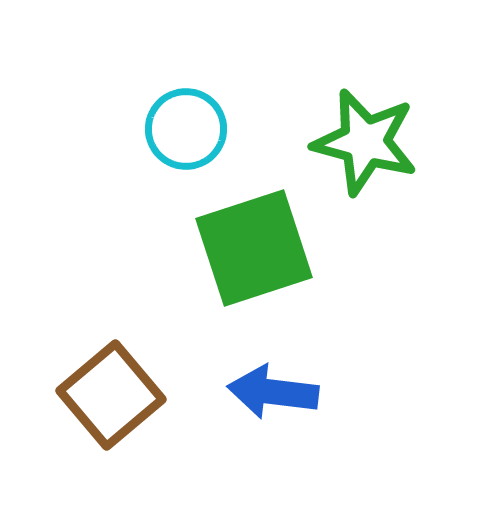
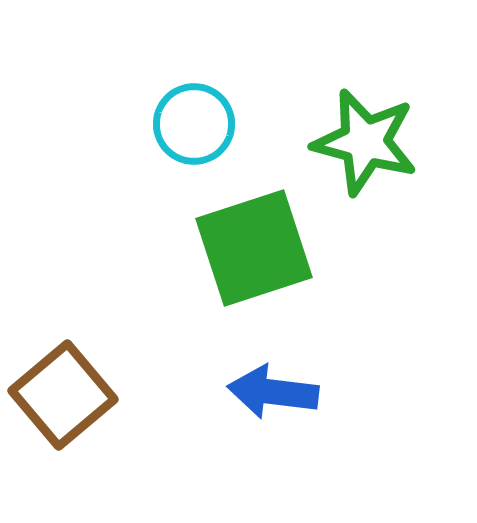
cyan circle: moved 8 px right, 5 px up
brown square: moved 48 px left
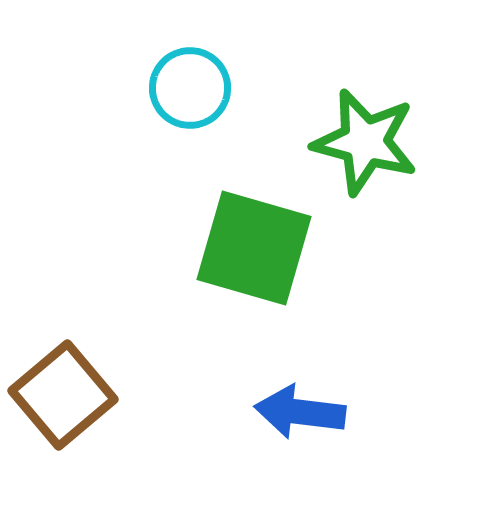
cyan circle: moved 4 px left, 36 px up
green square: rotated 34 degrees clockwise
blue arrow: moved 27 px right, 20 px down
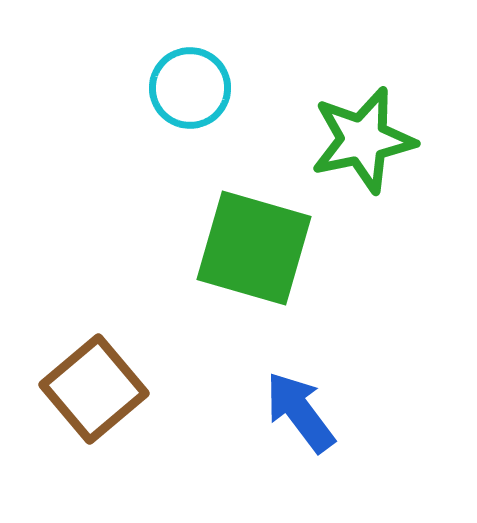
green star: moved 2 px left, 2 px up; rotated 27 degrees counterclockwise
brown square: moved 31 px right, 6 px up
blue arrow: rotated 46 degrees clockwise
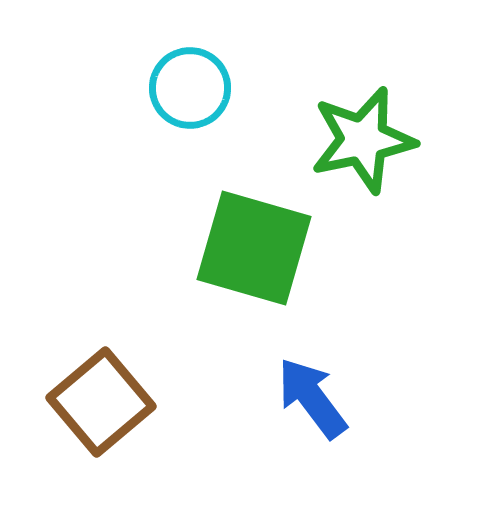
brown square: moved 7 px right, 13 px down
blue arrow: moved 12 px right, 14 px up
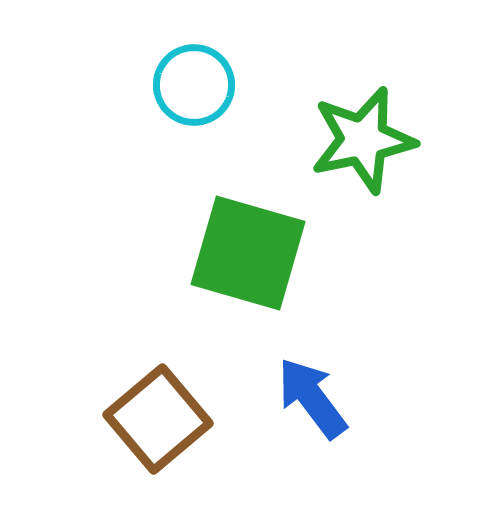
cyan circle: moved 4 px right, 3 px up
green square: moved 6 px left, 5 px down
brown square: moved 57 px right, 17 px down
